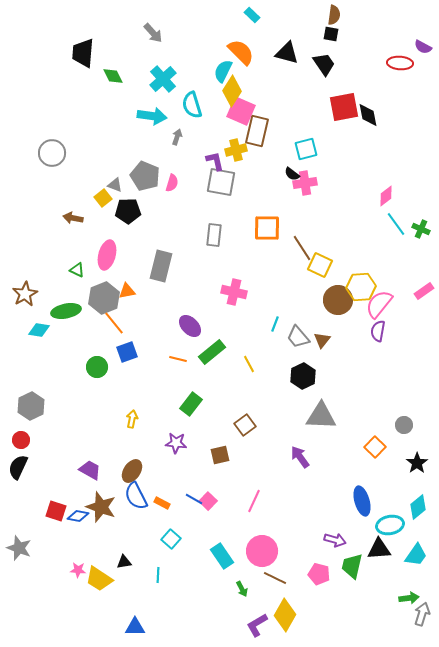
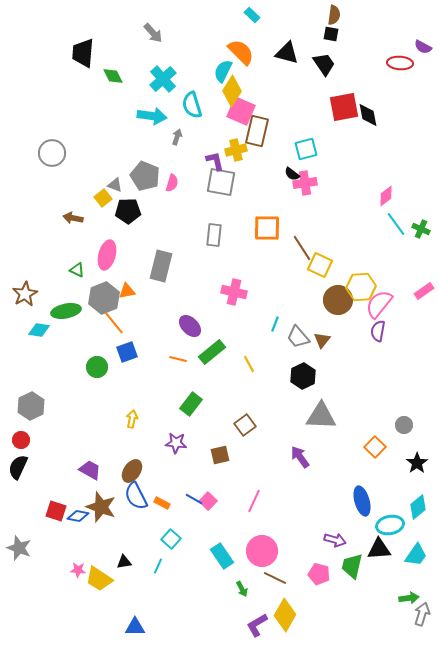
cyan line at (158, 575): moved 9 px up; rotated 21 degrees clockwise
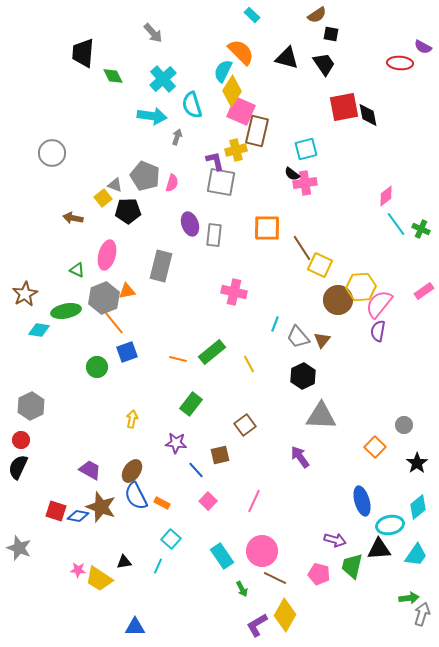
brown semicircle at (334, 15): moved 17 px left; rotated 48 degrees clockwise
black triangle at (287, 53): moved 5 px down
purple ellipse at (190, 326): moved 102 px up; rotated 25 degrees clockwise
blue line at (194, 499): moved 2 px right, 29 px up; rotated 18 degrees clockwise
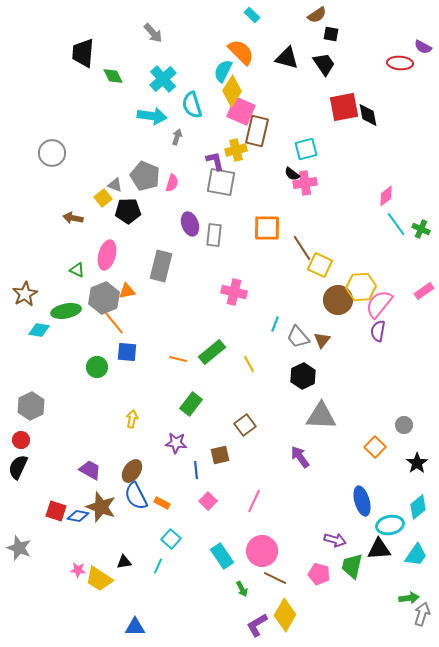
blue square at (127, 352): rotated 25 degrees clockwise
blue line at (196, 470): rotated 36 degrees clockwise
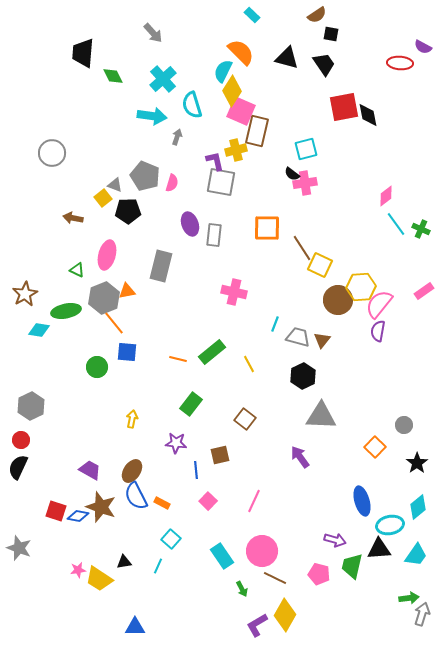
gray trapezoid at (298, 337): rotated 145 degrees clockwise
brown square at (245, 425): moved 6 px up; rotated 15 degrees counterclockwise
pink star at (78, 570): rotated 14 degrees counterclockwise
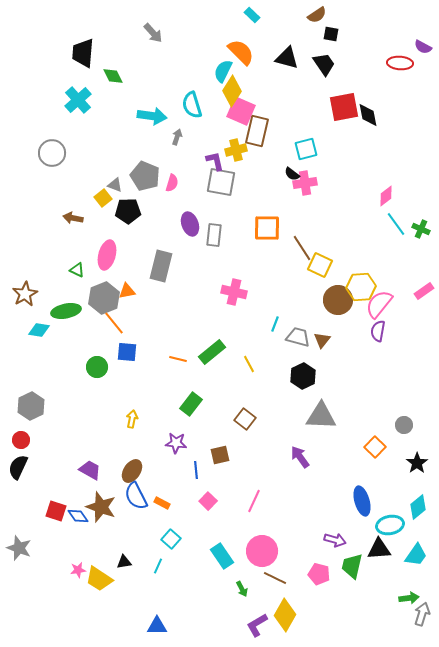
cyan cross at (163, 79): moved 85 px left, 21 px down
blue diamond at (78, 516): rotated 45 degrees clockwise
blue triangle at (135, 627): moved 22 px right, 1 px up
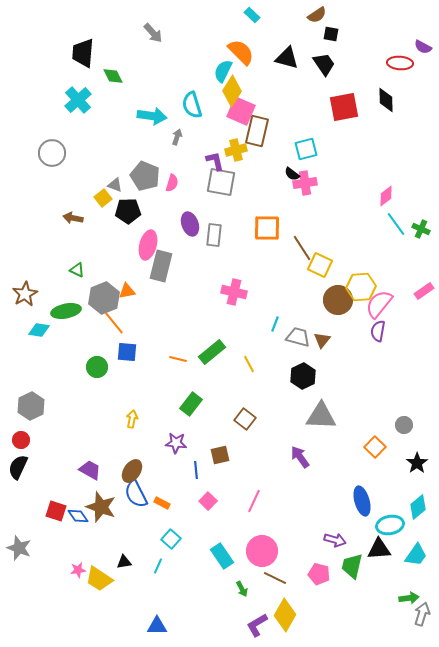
black diamond at (368, 115): moved 18 px right, 15 px up; rotated 10 degrees clockwise
pink ellipse at (107, 255): moved 41 px right, 10 px up
blue semicircle at (136, 496): moved 2 px up
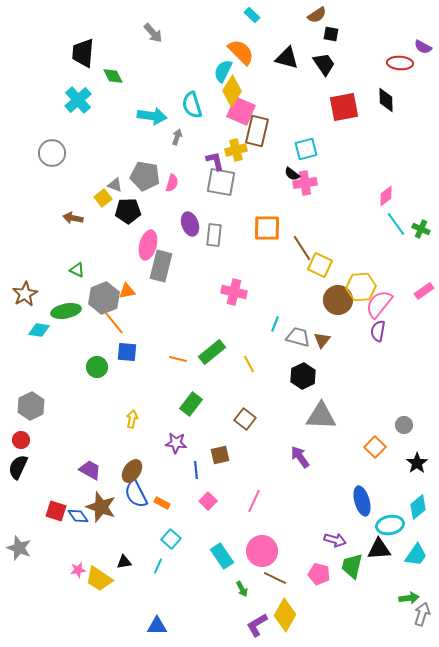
gray pentagon at (145, 176): rotated 12 degrees counterclockwise
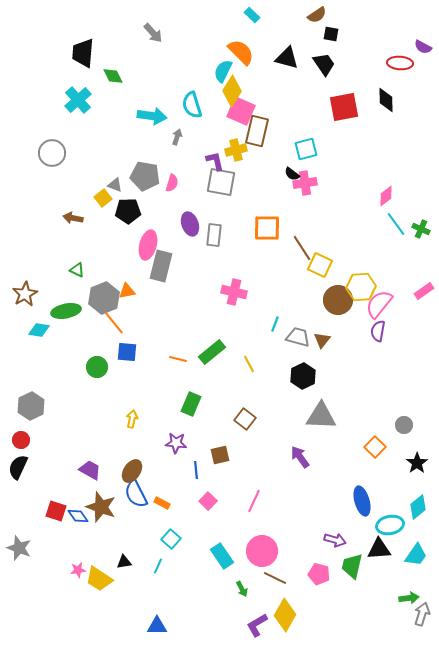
green rectangle at (191, 404): rotated 15 degrees counterclockwise
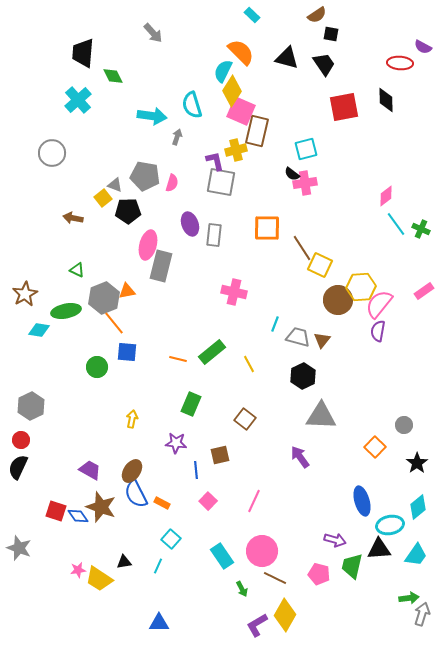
blue triangle at (157, 626): moved 2 px right, 3 px up
